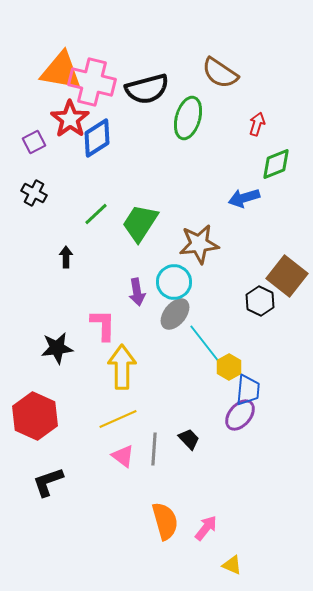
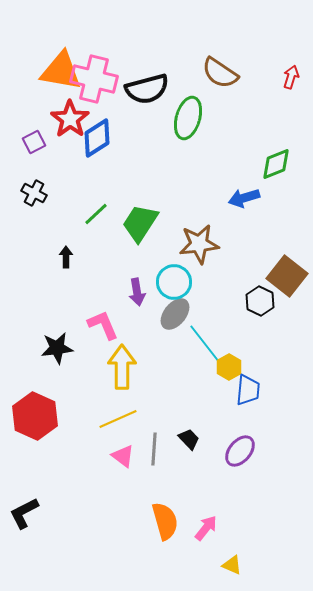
pink cross: moved 2 px right, 3 px up
red arrow: moved 34 px right, 47 px up
pink L-shape: rotated 24 degrees counterclockwise
purple ellipse: moved 36 px down
black L-shape: moved 24 px left, 31 px down; rotated 8 degrees counterclockwise
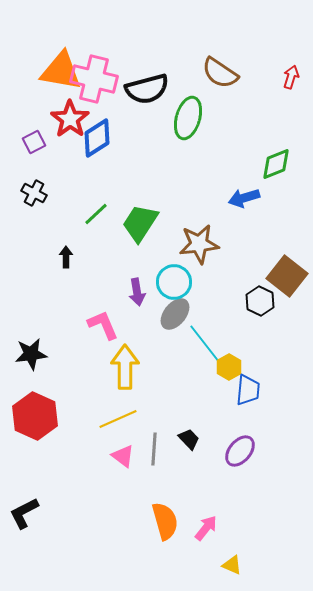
black star: moved 26 px left, 6 px down
yellow arrow: moved 3 px right
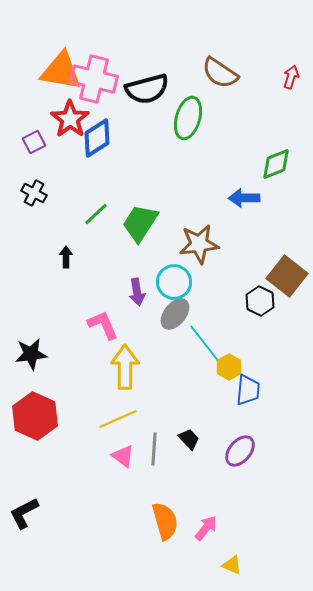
blue arrow: rotated 16 degrees clockwise
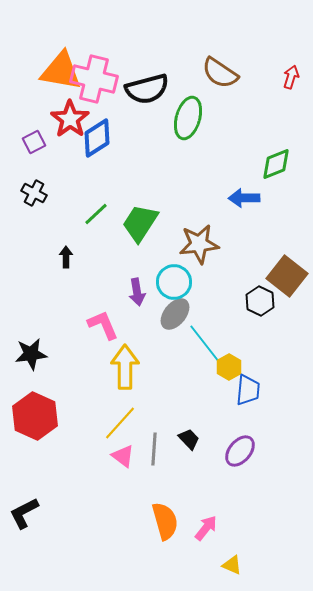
yellow line: moved 2 px right, 4 px down; rotated 24 degrees counterclockwise
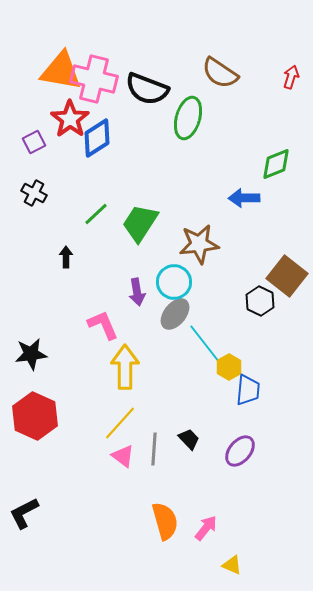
black semicircle: rotated 36 degrees clockwise
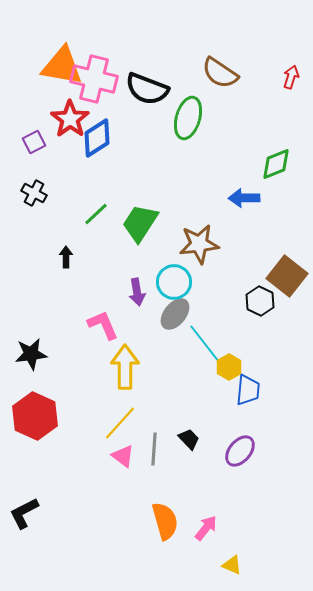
orange triangle: moved 1 px right, 5 px up
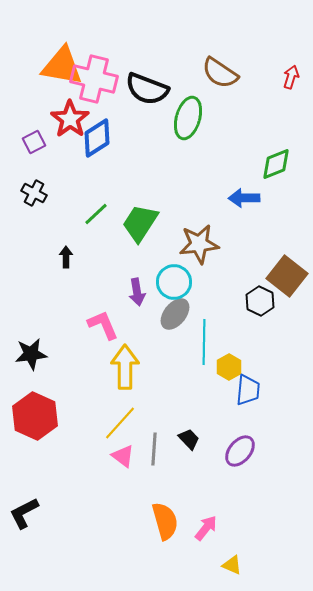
cyan line: moved 1 px left, 2 px up; rotated 39 degrees clockwise
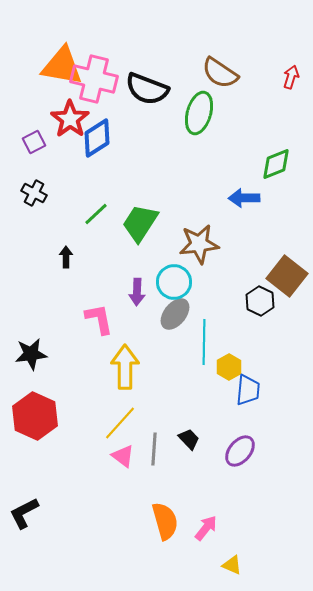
green ellipse: moved 11 px right, 5 px up
purple arrow: rotated 12 degrees clockwise
pink L-shape: moved 4 px left, 6 px up; rotated 12 degrees clockwise
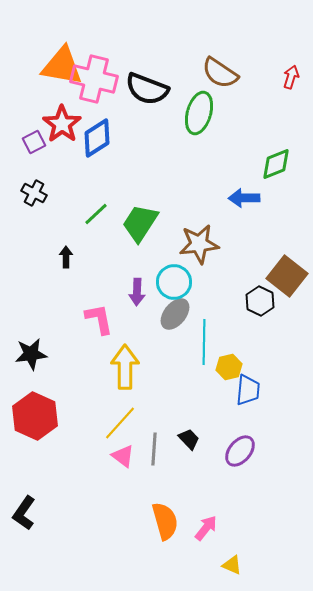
red star: moved 8 px left, 5 px down
yellow hexagon: rotated 15 degrees clockwise
black L-shape: rotated 28 degrees counterclockwise
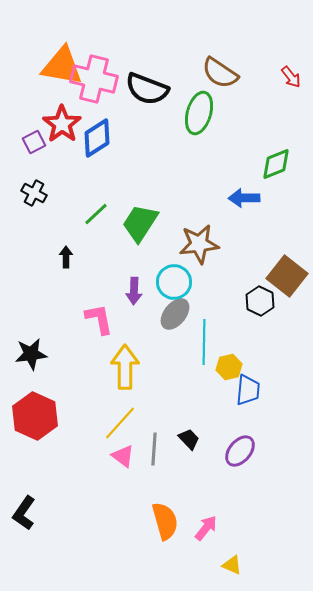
red arrow: rotated 125 degrees clockwise
purple arrow: moved 3 px left, 1 px up
